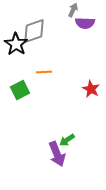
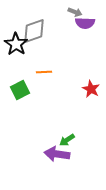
gray arrow: moved 2 px right, 2 px down; rotated 88 degrees clockwise
purple arrow: rotated 120 degrees clockwise
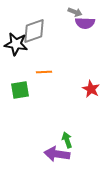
black star: rotated 25 degrees counterclockwise
green square: rotated 18 degrees clockwise
green arrow: rotated 105 degrees clockwise
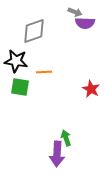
black star: moved 17 px down
green square: moved 3 px up; rotated 18 degrees clockwise
green arrow: moved 1 px left, 2 px up
purple arrow: rotated 95 degrees counterclockwise
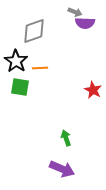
black star: rotated 25 degrees clockwise
orange line: moved 4 px left, 4 px up
red star: moved 2 px right, 1 px down
purple arrow: moved 5 px right, 15 px down; rotated 70 degrees counterclockwise
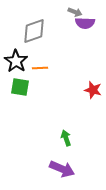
red star: rotated 12 degrees counterclockwise
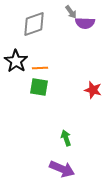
gray arrow: moved 4 px left; rotated 32 degrees clockwise
gray diamond: moved 7 px up
green square: moved 19 px right
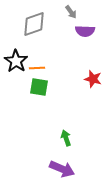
purple semicircle: moved 8 px down
orange line: moved 3 px left
red star: moved 11 px up
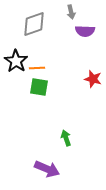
gray arrow: rotated 24 degrees clockwise
purple arrow: moved 15 px left
